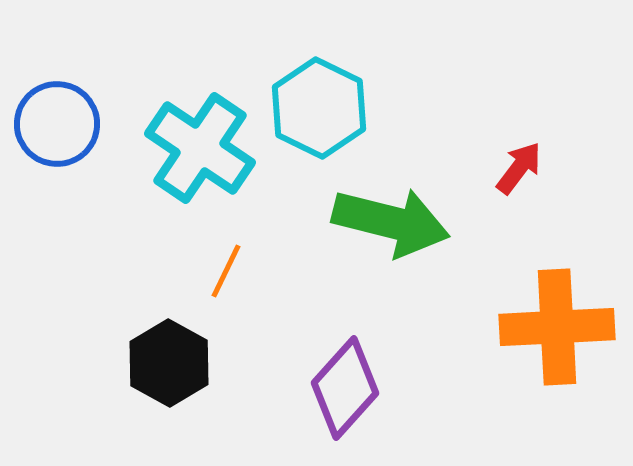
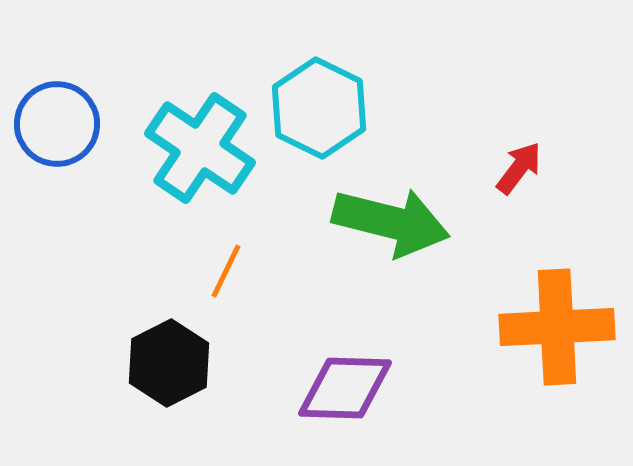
black hexagon: rotated 4 degrees clockwise
purple diamond: rotated 50 degrees clockwise
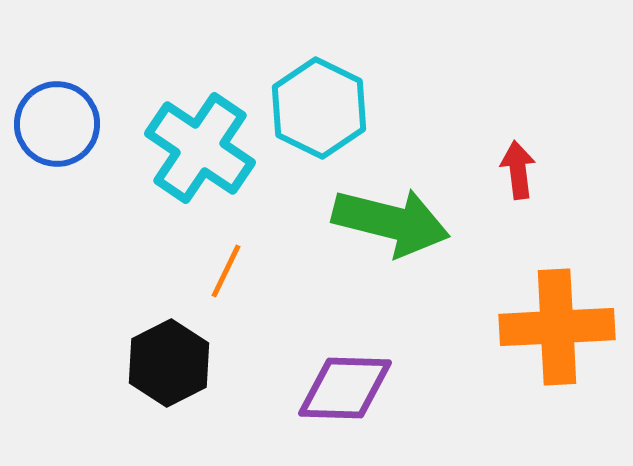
red arrow: moved 1 px left, 2 px down; rotated 44 degrees counterclockwise
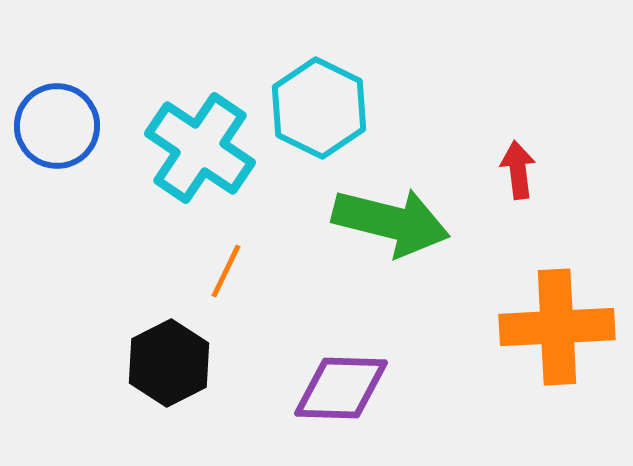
blue circle: moved 2 px down
purple diamond: moved 4 px left
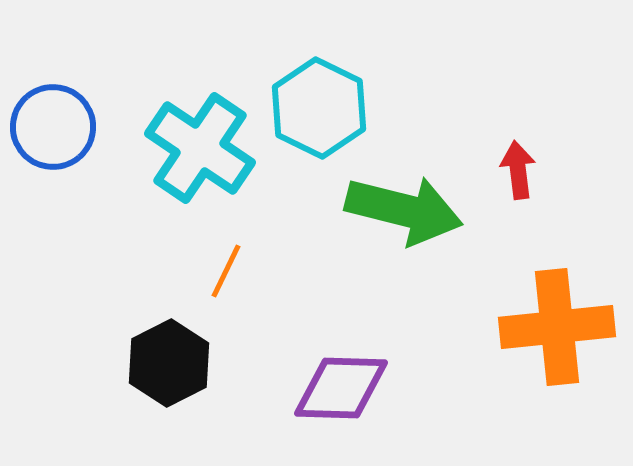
blue circle: moved 4 px left, 1 px down
green arrow: moved 13 px right, 12 px up
orange cross: rotated 3 degrees counterclockwise
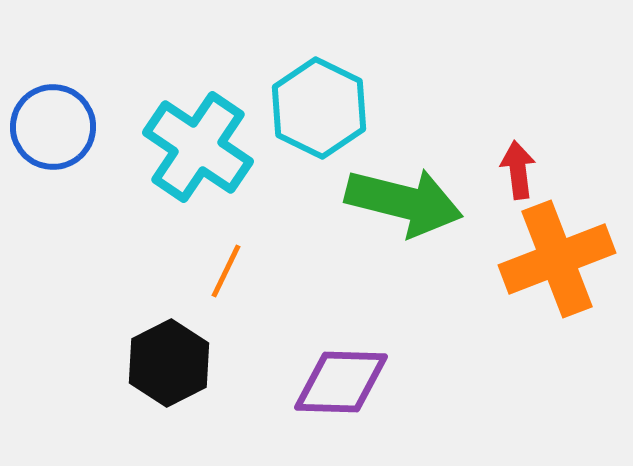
cyan cross: moved 2 px left, 1 px up
green arrow: moved 8 px up
orange cross: moved 68 px up; rotated 15 degrees counterclockwise
purple diamond: moved 6 px up
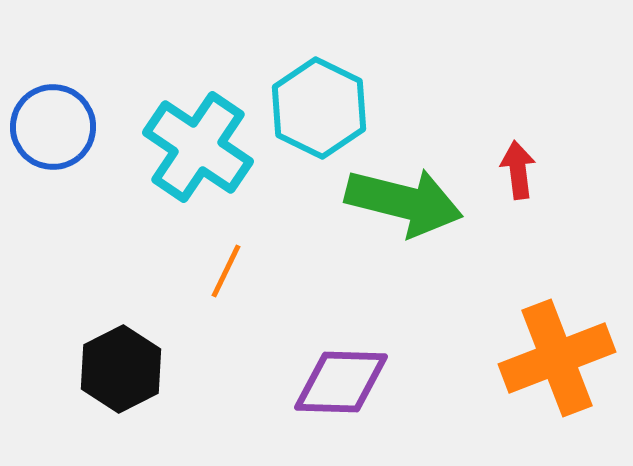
orange cross: moved 99 px down
black hexagon: moved 48 px left, 6 px down
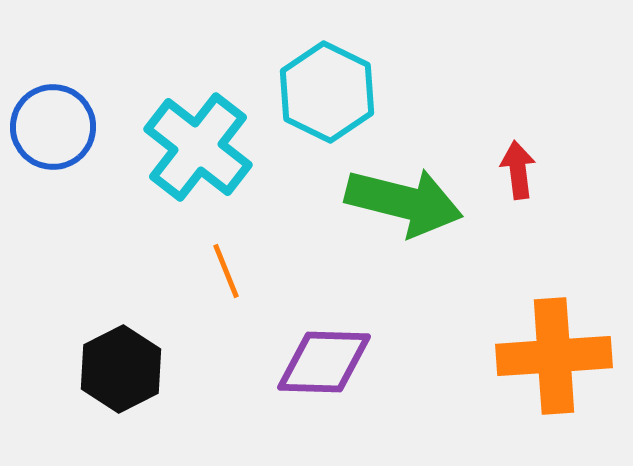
cyan hexagon: moved 8 px right, 16 px up
cyan cross: rotated 4 degrees clockwise
orange line: rotated 48 degrees counterclockwise
orange cross: moved 3 px left, 2 px up; rotated 17 degrees clockwise
purple diamond: moved 17 px left, 20 px up
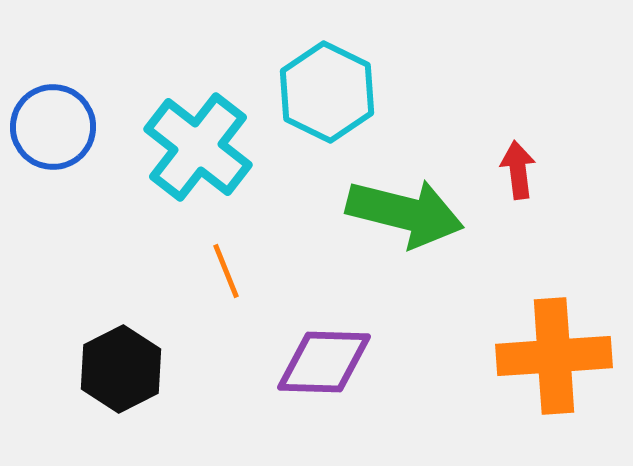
green arrow: moved 1 px right, 11 px down
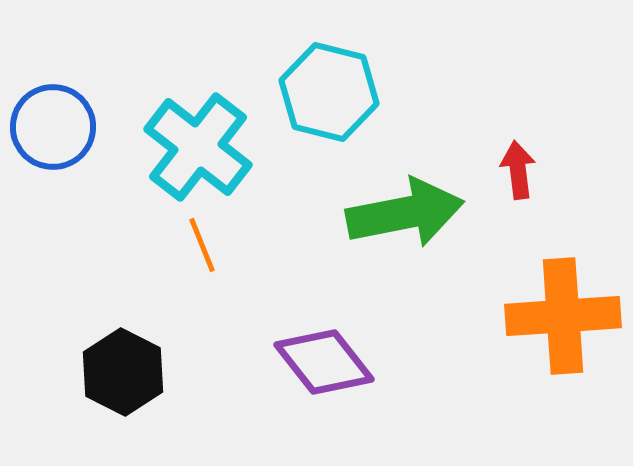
cyan hexagon: moved 2 px right; rotated 12 degrees counterclockwise
green arrow: rotated 25 degrees counterclockwise
orange line: moved 24 px left, 26 px up
orange cross: moved 9 px right, 40 px up
purple diamond: rotated 50 degrees clockwise
black hexagon: moved 2 px right, 3 px down; rotated 6 degrees counterclockwise
